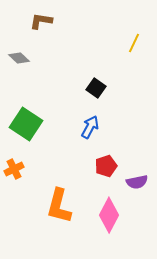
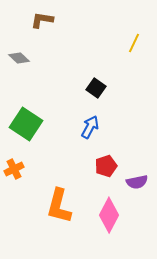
brown L-shape: moved 1 px right, 1 px up
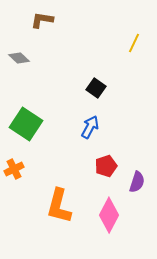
purple semicircle: rotated 60 degrees counterclockwise
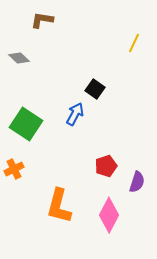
black square: moved 1 px left, 1 px down
blue arrow: moved 15 px left, 13 px up
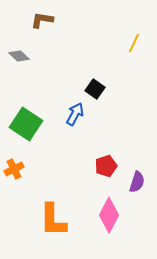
gray diamond: moved 2 px up
orange L-shape: moved 6 px left, 14 px down; rotated 15 degrees counterclockwise
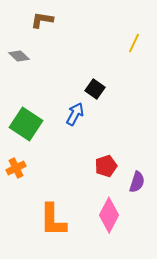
orange cross: moved 2 px right, 1 px up
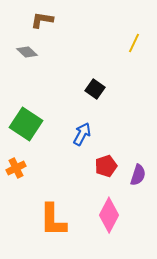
gray diamond: moved 8 px right, 4 px up
blue arrow: moved 7 px right, 20 px down
purple semicircle: moved 1 px right, 7 px up
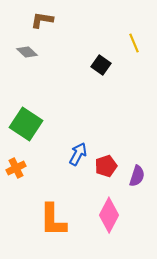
yellow line: rotated 48 degrees counterclockwise
black square: moved 6 px right, 24 px up
blue arrow: moved 4 px left, 20 px down
purple semicircle: moved 1 px left, 1 px down
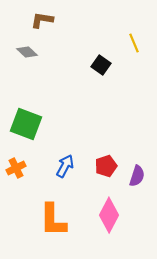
green square: rotated 12 degrees counterclockwise
blue arrow: moved 13 px left, 12 px down
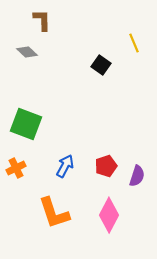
brown L-shape: rotated 80 degrees clockwise
orange L-shape: moved 1 px right, 7 px up; rotated 18 degrees counterclockwise
